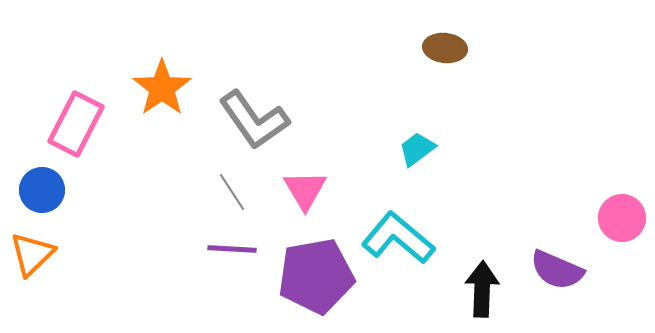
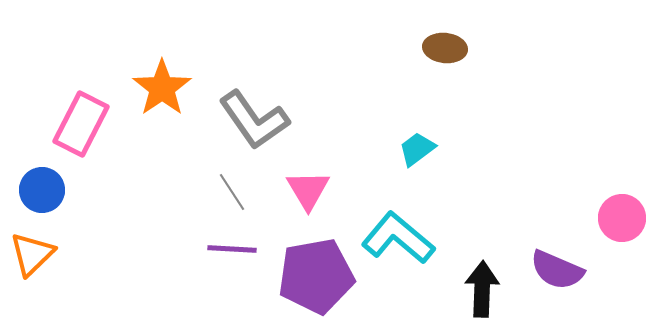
pink rectangle: moved 5 px right
pink triangle: moved 3 px right
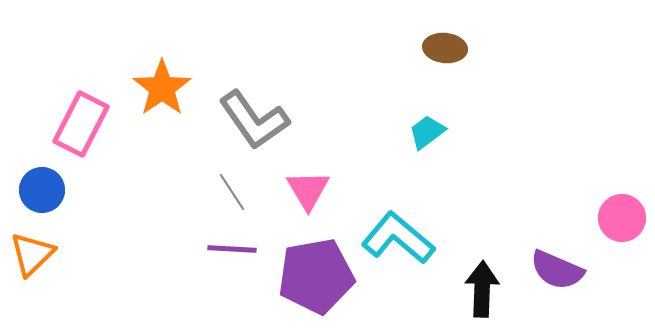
cyan trapezoid: moved 10 px right, 17 px up
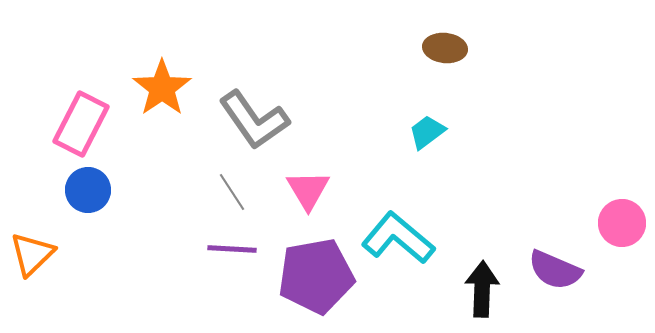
blue circle: moved 46 px right
pink circle: moved 5 px down
purple semicircle: moved 2 px left
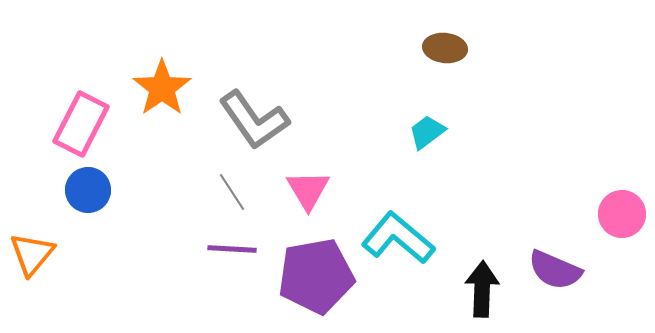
pink circle: moved 9 px up
orange triangle: rotated 6 degrees counterclockwise
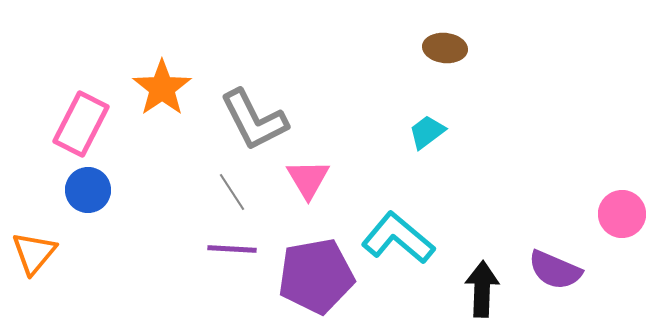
gray L-shape: rotated 8 degrees clockwise
pink triangle: moved 11 px up
orange triangle: moved 2 px right, 1 px up
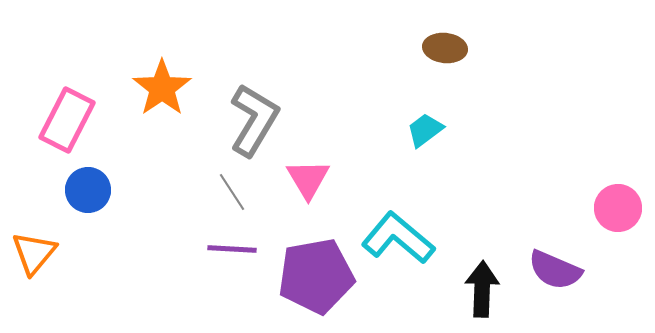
gray L-shape: rotated 122 degrees counterclockwise
pink rectangle: moved 14 px left, 4 px up
cyan trapezoid: moved 2 px left, 2 px up
pink circle: moved 4 px left, 6 px up
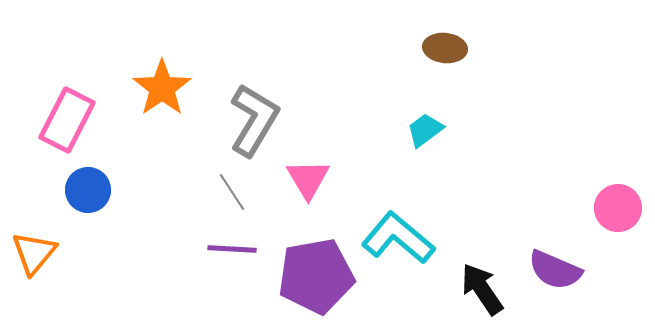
black arrow: rotated 36 degrees counterclockwise
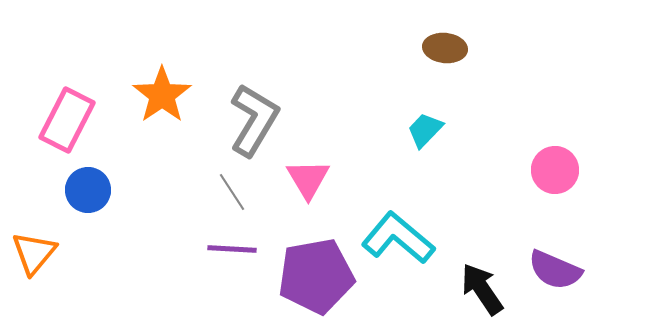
orange star: moved 7 px down
cyan trapezoid: rotated 9 degrees counterclockwise
pink circle: moved 63 px left, 38 px up
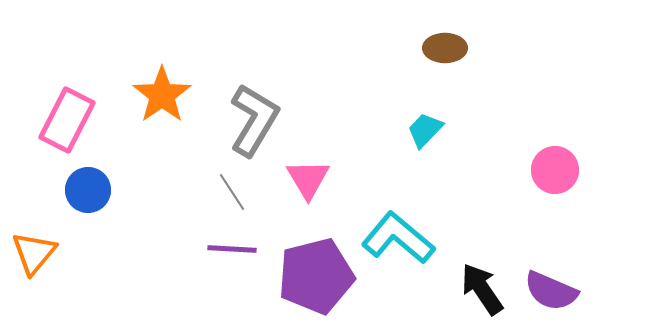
brown ellipse: rotated 6 degrees counterclockwise
purple semicircle: moved 4 px left, 21 px down
purple pentagon: rotated 4 degrees counterclockwise
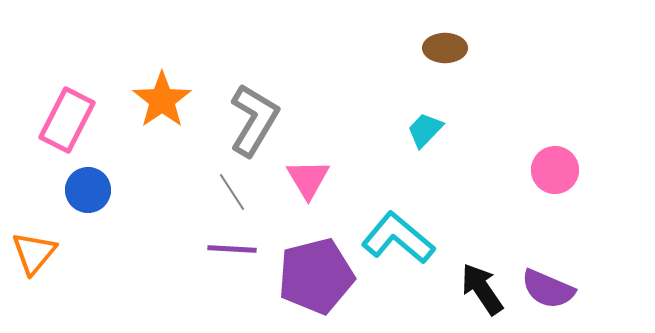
orange star: moved 5 px down
purple semicircle: moved 3 px left, 2 px up
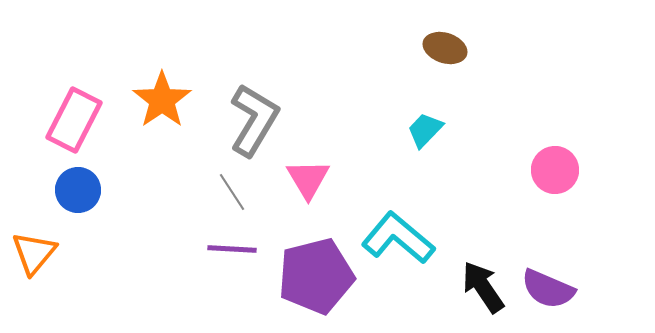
brown ellipse: rotated 18 degrees clockwise
pink rectangle: moved 7 px right
blue circle: moved 10 px left
black arrow: moved 1 px right, 2 px up
